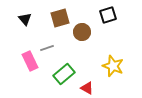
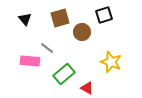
black square: moved 4 px left
gray line: rotated 56 degrees clockwise
pink rectangle: rotated 60 degrees counterclockwise
yellow star: moved 2 px left, 4 px up
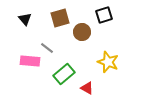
yellow star: moved 3 px left
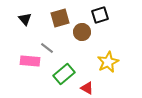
black square: moved 4 px left
yellow star: rotated 25 degrees clockwise
